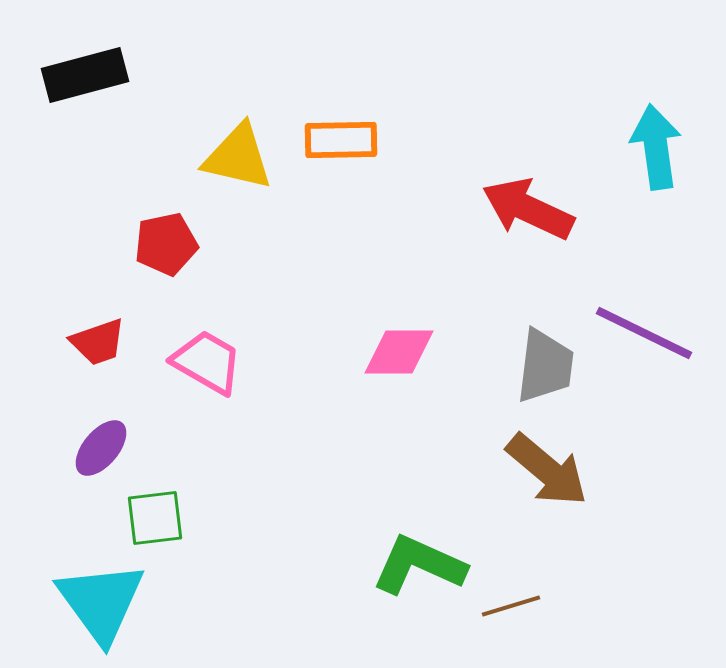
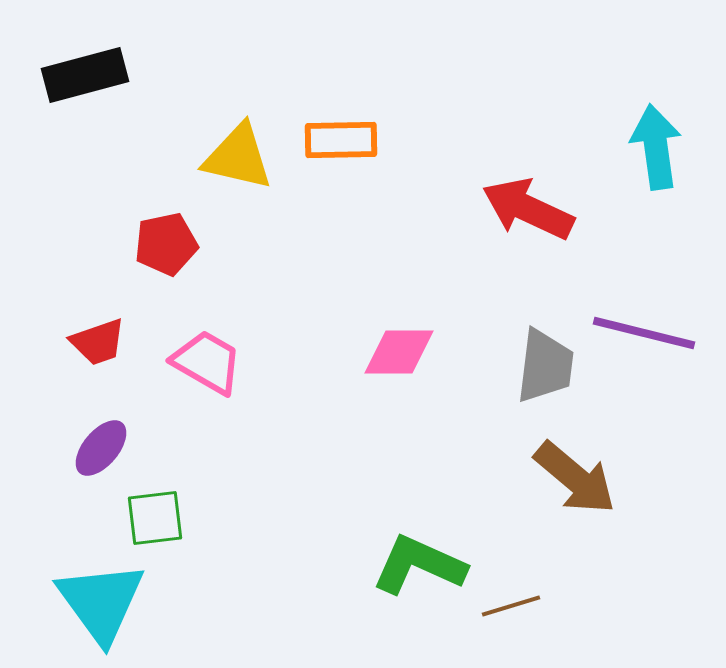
purple line: rotated 12 degrees counterclockwise
brown arrow: moved 28 px right, 8 px down
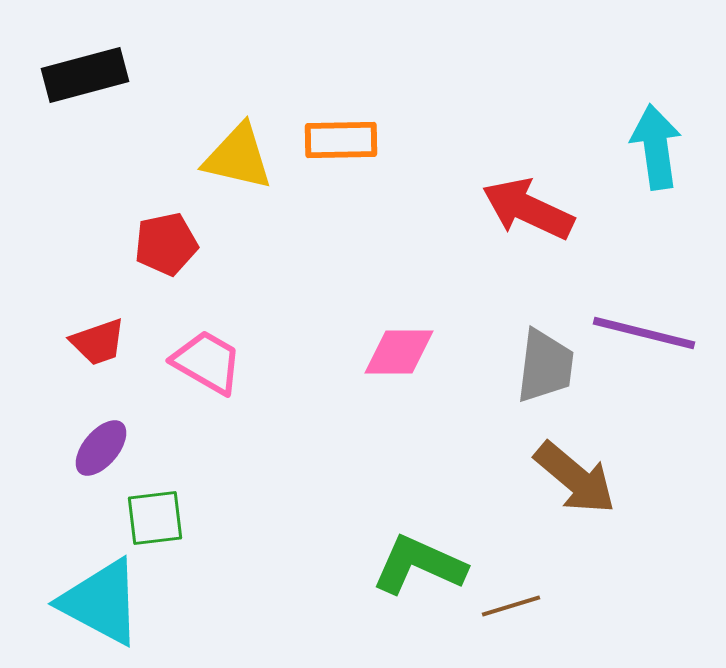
cyan triangle: rotated 26 degrees counterclockwise
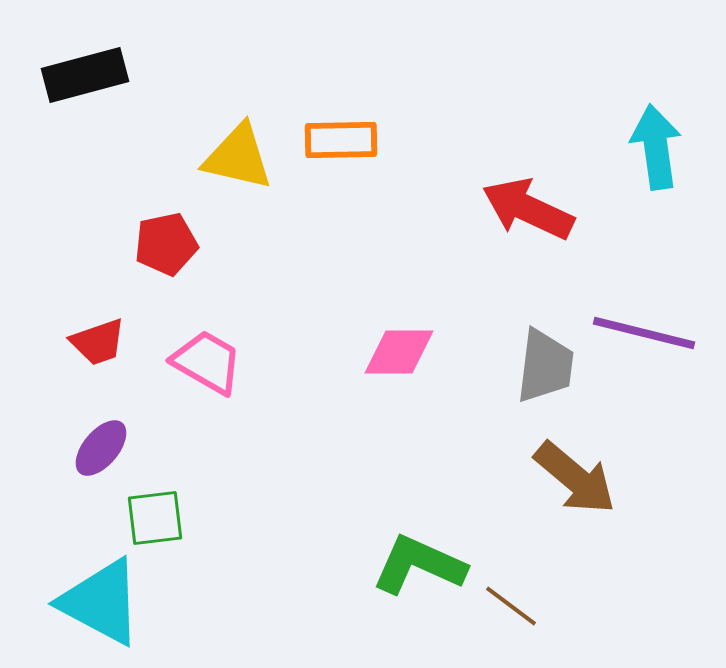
brown line: rotated 54 degrees clockwise
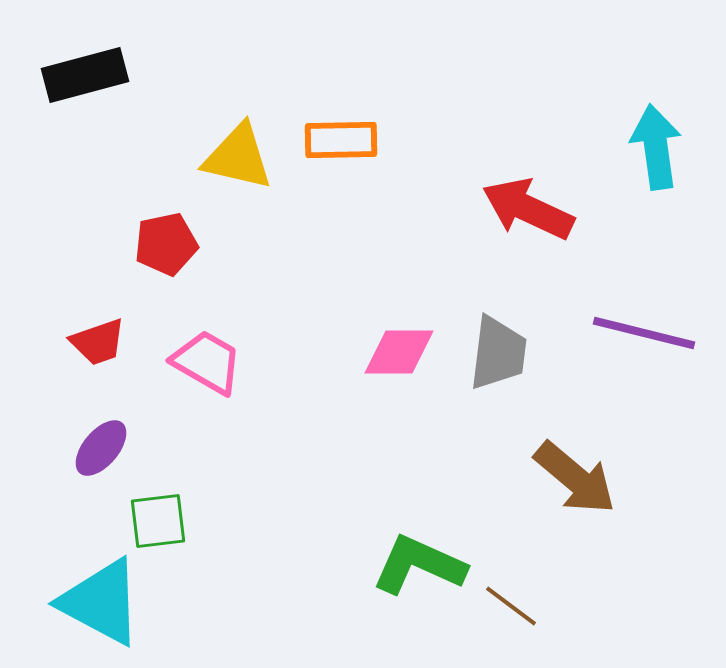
gray trapezoid: moved 47 px left, 13 px up
green square: moved 3 px right, 3 px down
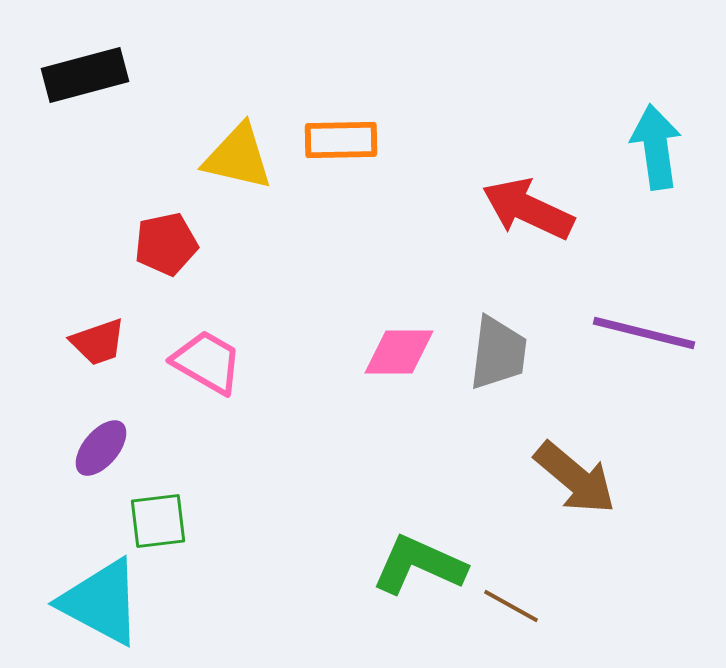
brown line: rotated 8 degrees counterclockwise
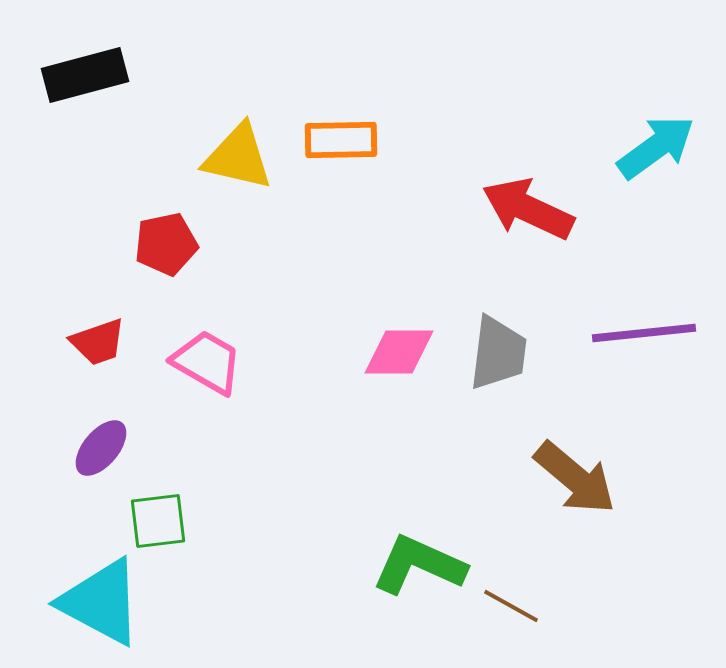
cyan arrow: rotated 62 degrees clockwise
purple line: rotated 20 degrees counterclockwise
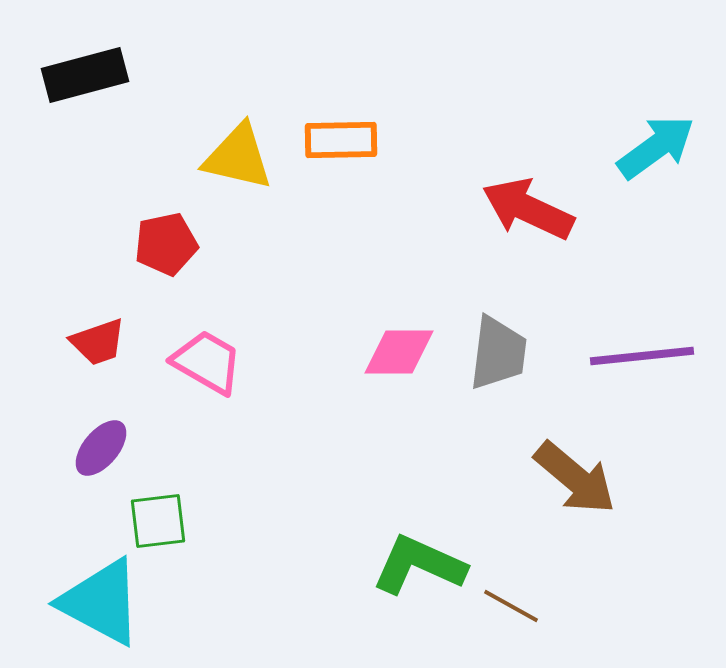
purple line: moved 2 px left, 23 px down
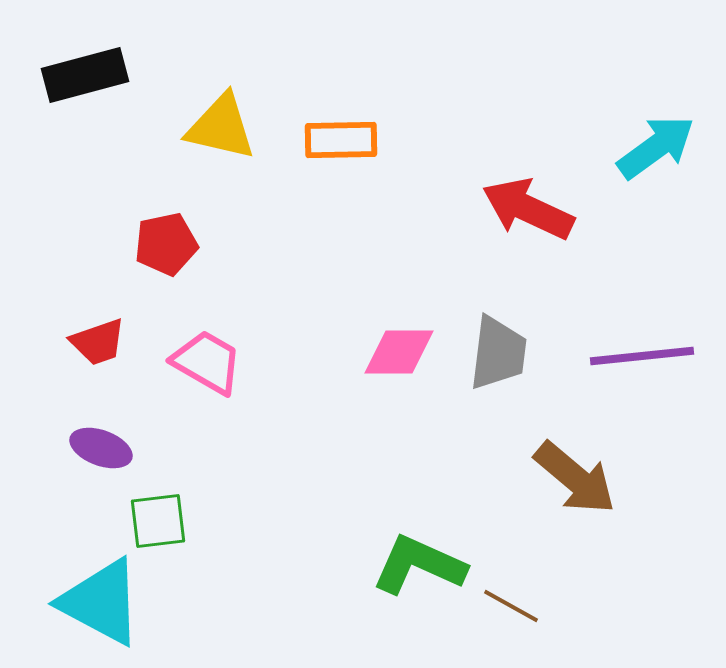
yellow triangle: moved 17 px left, 30 px up
purple ellipse: rotated 70 degrees clockwise
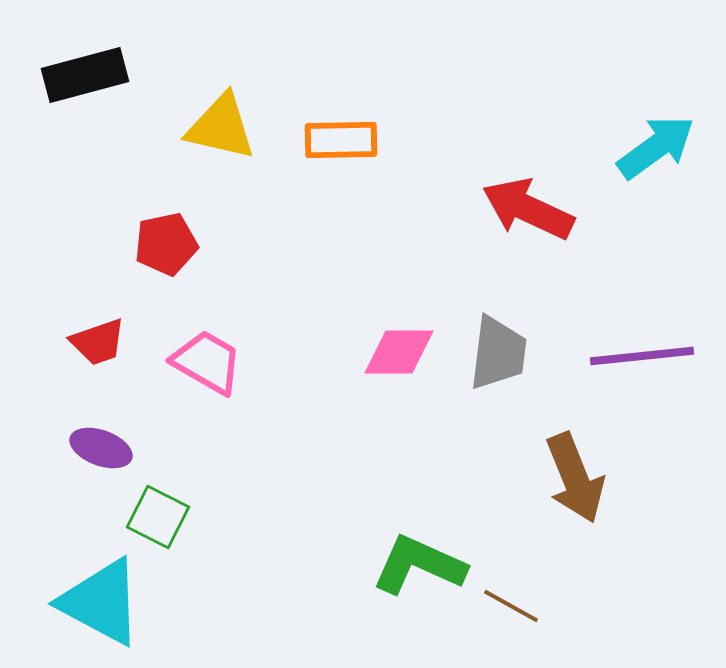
brown arrow: rotated 28 degrees clockwise
green square: moved 4 px up; rotated 34 degrees clockwise
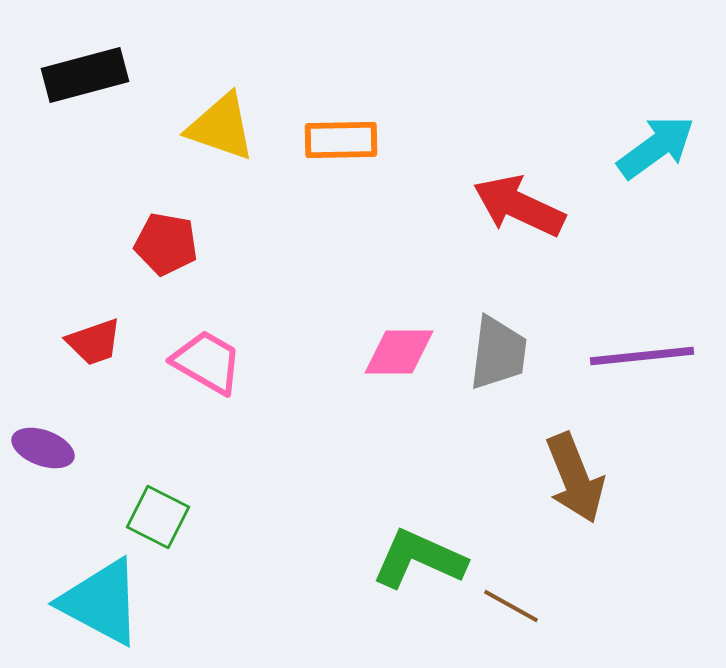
yellow triangle: rotated 6 degrees clockwise
red arrow: moved 9 px left, 3 px up
red pentagon: rotated 22 degrees clockwise
red trapezoid: moved 4 px left
purple ellipse: moved 58 px left
green L-shape: moved 6 px up
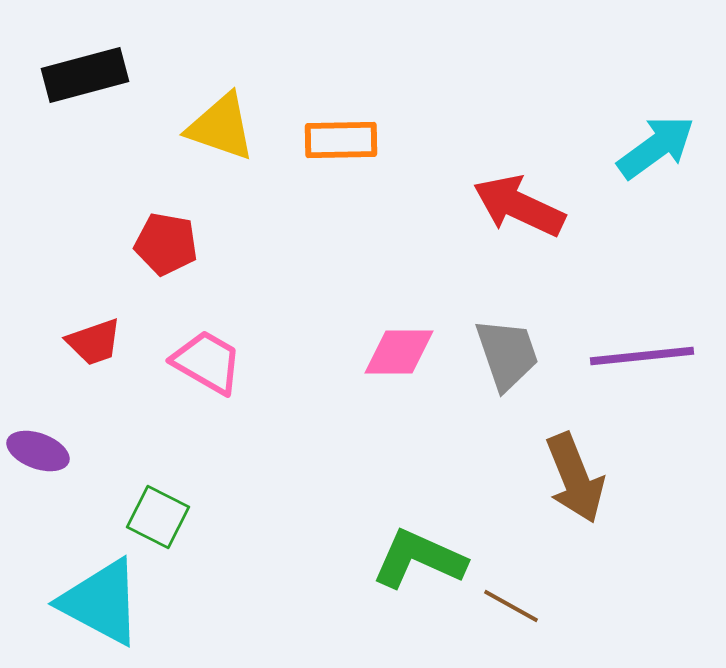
gray trapezoid: moved 9 px right, 1 px down; rotated 26 degrees counterclockwise
purple ellipse: moved 5 px left, 3 px down
